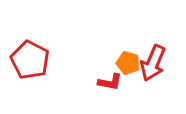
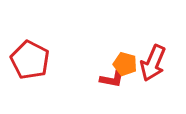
orange pentagon: moved 3 px left, 1 px down
red L-shape: moved 2 px right, 3 px up
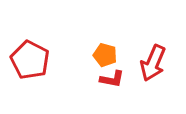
orange pentagon: moved 20 px left, 9 px up
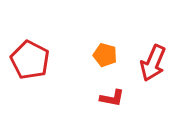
red L-shape: moved 19 px down
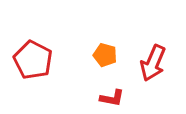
red pentagon: moved 3 px right
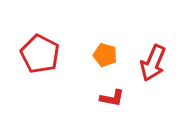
red pentagon: moved 7 px right, 6 px up
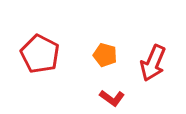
red L-shape: rotated 25 degrees clockwise
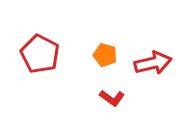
red arrow: rotated 126 degrees counterclockwise
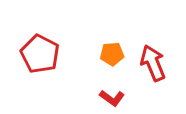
orange pentagon: moved 7 px right, 1 px up; rotated 20 degrees counterclockwise
red arrow: rotated 99 degrees counterclockwise
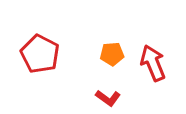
red L-shape: moved 4 px left
